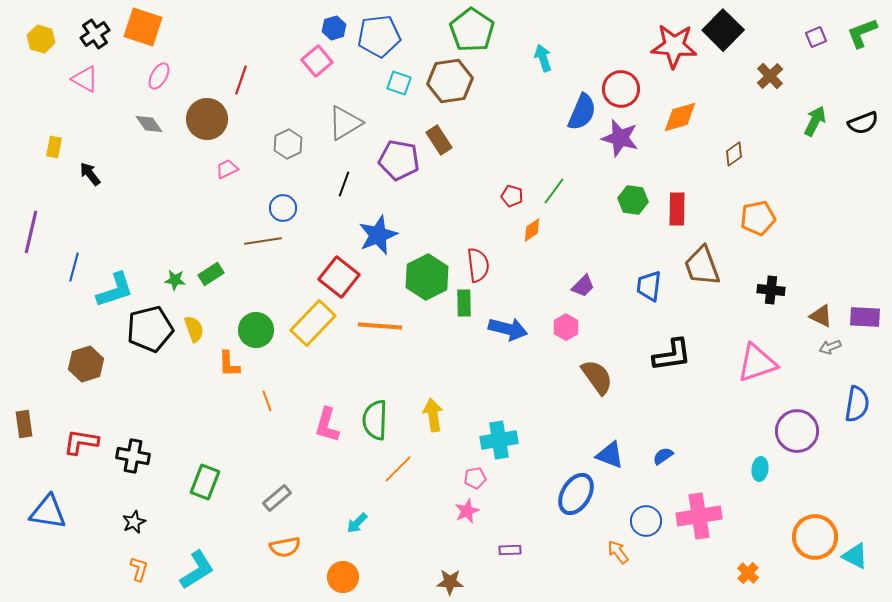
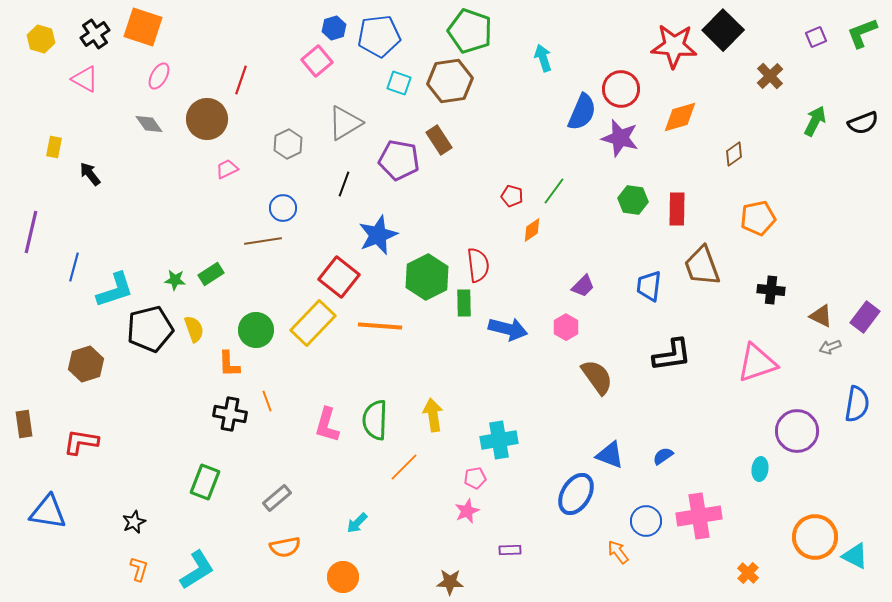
green pentagon at (472, 30): moved 2 px left, 1 px down; rotated 15 degrees counterclockwise
purple rectangle at (865, 317): rotated 56 degrees counterclockwise
black cross at (133, 456): moved 97 px right, 42 px up
orange line at (398, 469): moved 6 px right, 2 px up
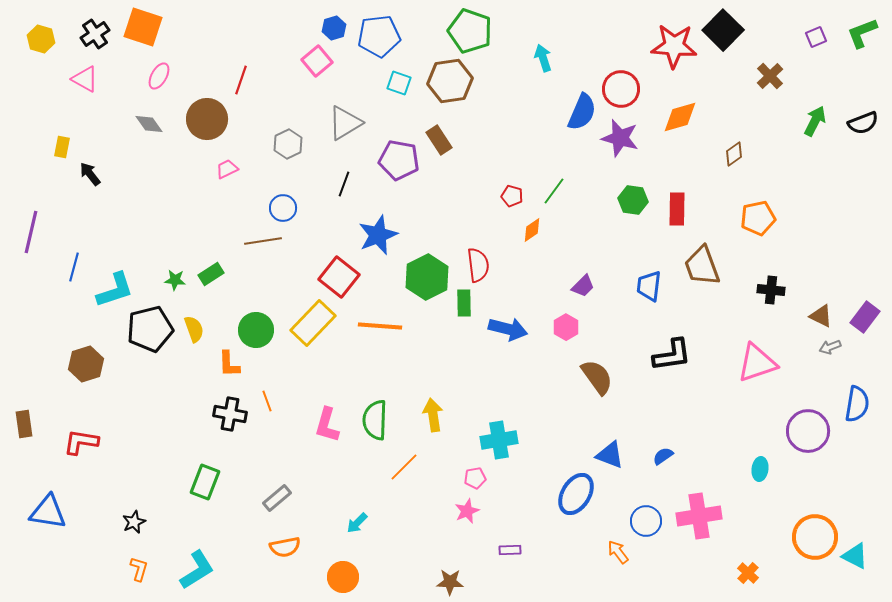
yellow rectangle at (54, 147): moved 8 px right
purple circle at (797, 431): moved 11 px right
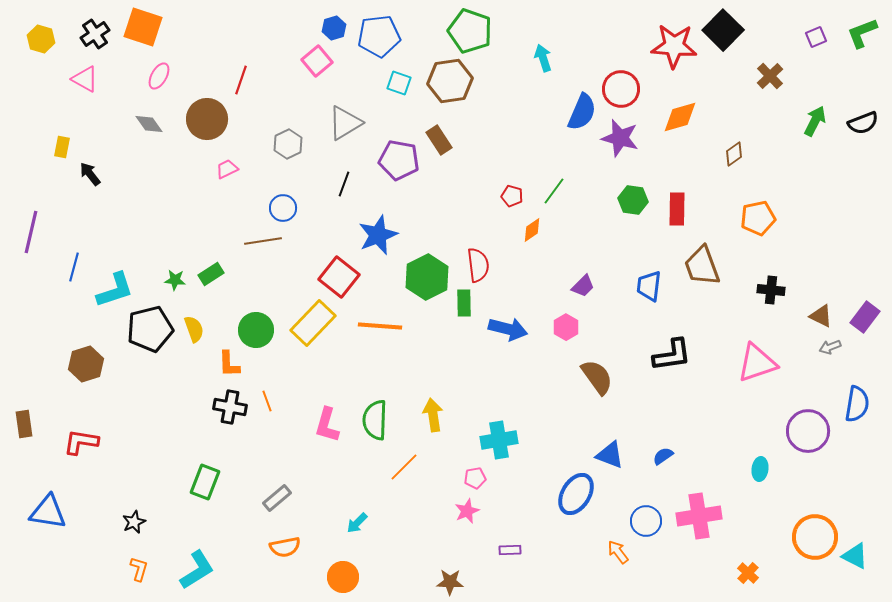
black cross at (230, 414): moved 7 px up
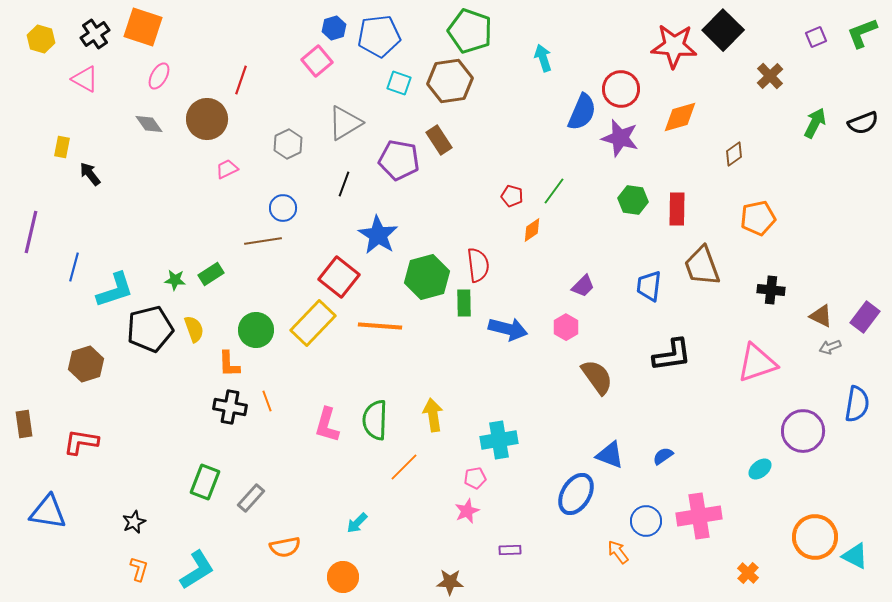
green arrow at (815, 121): moved 2 px down
blue star at (378, 235): rotated 18 degrees counterclockwise
green hexagon at (427, 277): rotated 12 degrees clockwise
purple circle at (808, 431): moved 5 px left
cyan ellipse at (760, 469): rotated 45 degrees clockwise
gray rectangle at (277, 498): moved 26 px left; rotated 8 degrees counterclockwise
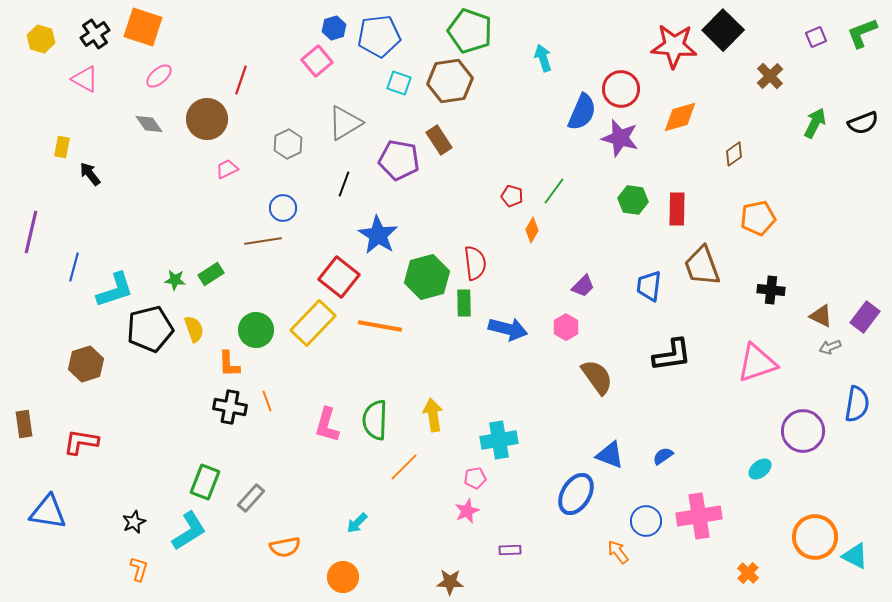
pink ellipse at (159, 76): rotated 20 degrees clockwise
orange diamond at (532, 230): rotated 25 degrees counterclockwise
red semicircle at (478, 265): moved 3 px left, 2 px up
orange line at (380, 326): rotated 6 degrees clockwise
cyan L-shape at (197, 570): moved 8 px left, 39 px up
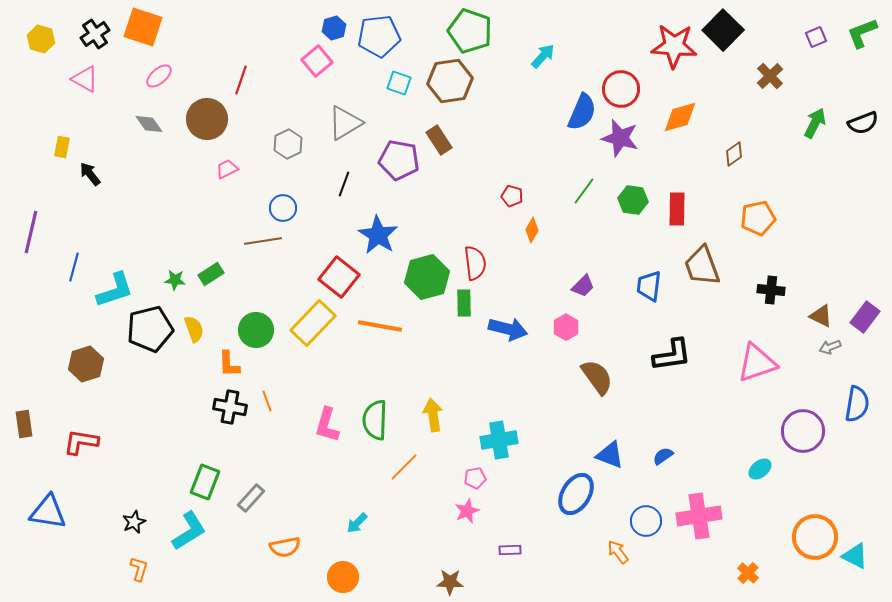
cyan arrow at (543, 58): moved 2 px up; rotated 60 degrees clockwise
green line at (554, 191): moved 30 px right
